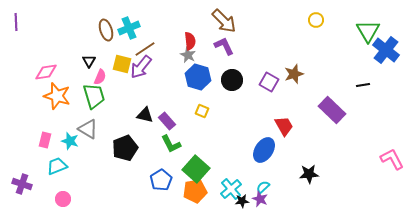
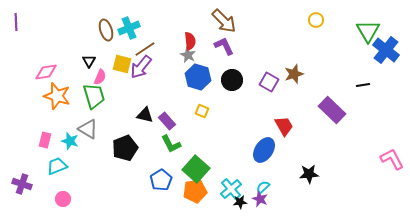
black star at (242, 201): moved 2 px left, 1 px down
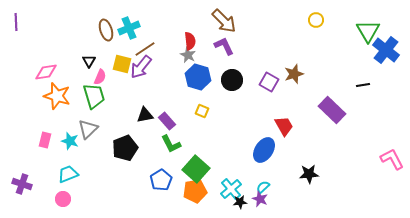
black triangle at (145, 115): rotated 24 degrees counterclockwise
gray triangle at (88, 129): rotated 45 degrees clockwise
cyan trapezoid at (57, 166): moved 11 px right, 8 px down
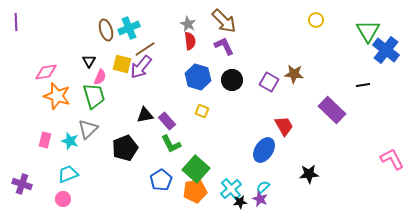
gray star at (188, 55): moved 31 px up
brown star at (294, 74): rotated 24 degrees clockwise
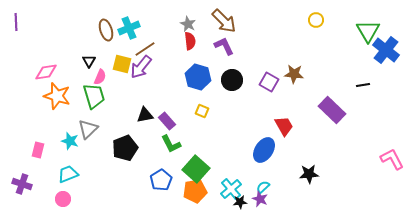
pink rectangle at (45, 140): moved 7 px left, 10 px down
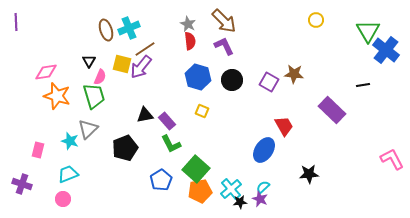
orange pentagon at (195, 191): moved 5 px right
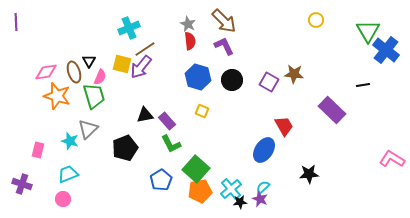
brown ellipse at (106, 30): moved 32 px left, 42 px down
pink L-shape at (392, 159): rotated 30 degrees counterclockwise
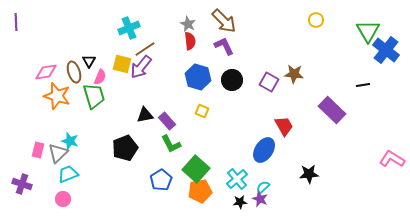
gray triangle at (88, 129): moved 30 px left, 24 px down
cyan cross at (231, 189): moved 6 px right, 10 px up
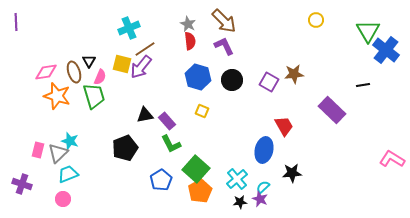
brown star at (294, 74): rotated 12 degrees counterclockwise
blue ellipse at (264, 150): rotated 20 degrees counterclockwise
black star at (309, 174): moved 17 px left, 1 px up
orange pentagon at (200, 191): rotated 20 degrees counterclockwise
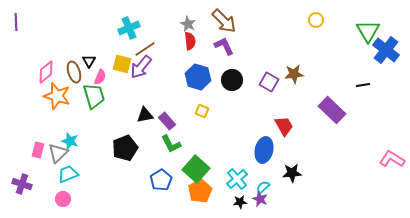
pink diamond at (46, 72): rotated 30 degrees counterclockwise
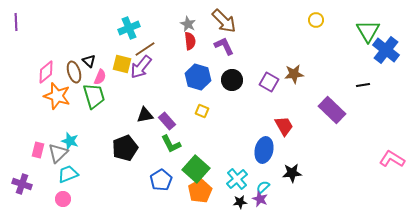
black triangle at (89, 61): rotated 16 degrees counterclockwise
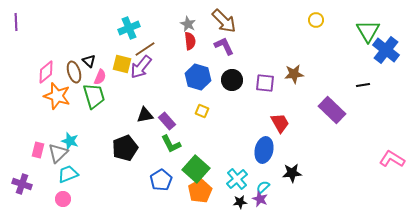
purple square at (269, 82): moved 4 px left, 1 px down; rotated 24 degrees counterclockwise
red trapezoid at (284, 126): moved 4 px left, 3 px up
